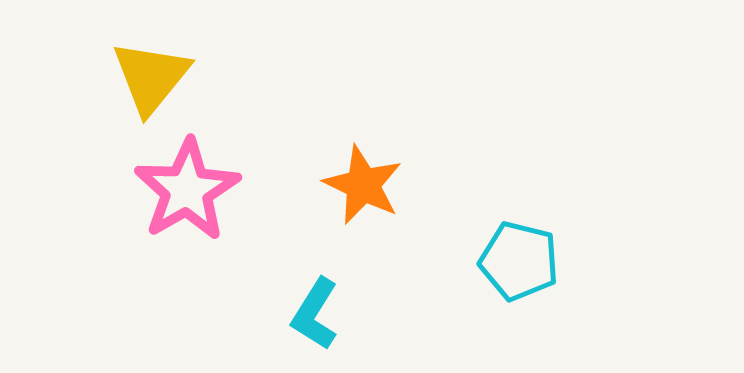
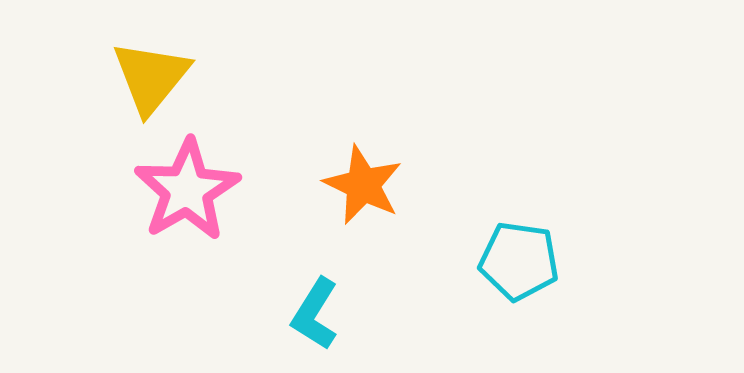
cyan pentagon: rotated 6 degrees counterclockwise
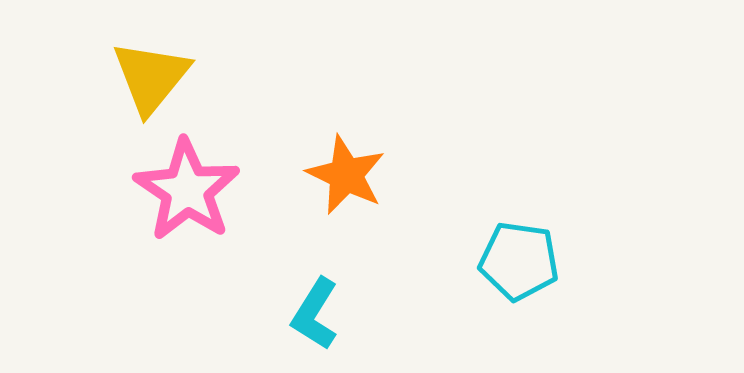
orange star: moved 17 px left, 10 px up
pink star: rotated 8 degrees counterclockwise
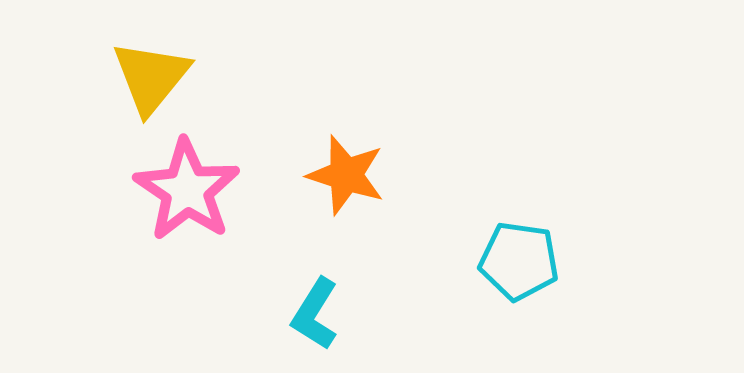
orange star: rotated 8 degrees counterclockwise
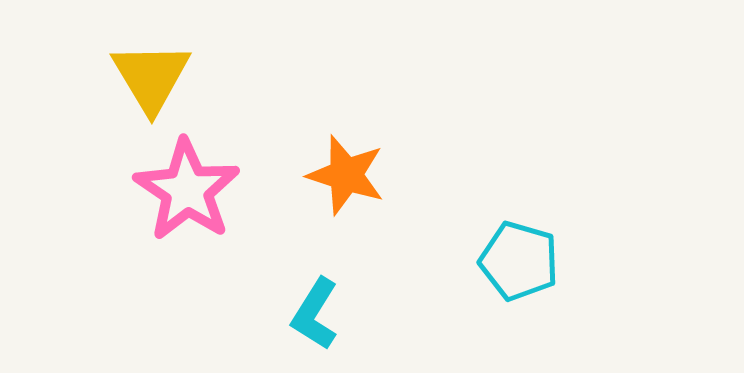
yellow triangle: rotated 10 degrees counterclockwise
cyan pentagon: rotated 8 degrees clockwise
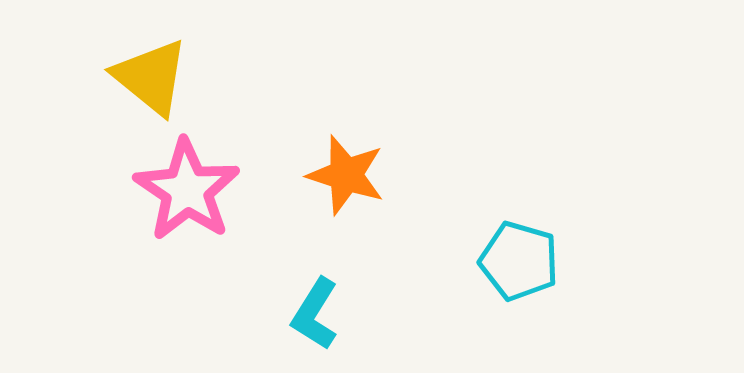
yellow triangle: rotated 20 degrees counterclockwise
